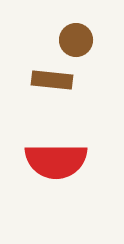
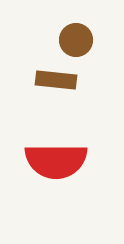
brown rectangle: moved 4 px right
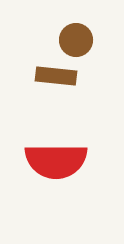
brown rectangle: moved 4 px up
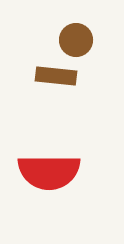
red semicircle: moved 7 px left, 11 px down
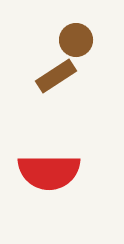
brown rectangle: rotated 39 degrees counterclockwise
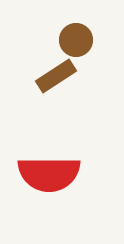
red semicircle: moved 2 px down
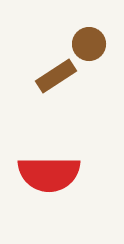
brown circle: moved 13 px right, 4 px down
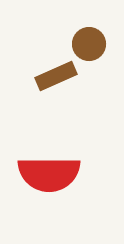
brown rectangle: rotated 9 degrees clockwise
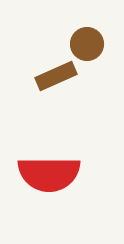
brown circle: moved 2 px left
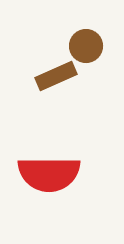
brown circle: moved 1 px left, 2 px down
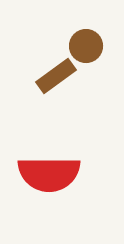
brown rectangle: rotated 12 degrees counterclockwise
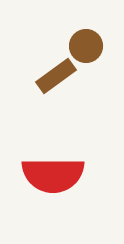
red semicircle: moved 4 px right, 1 px down
